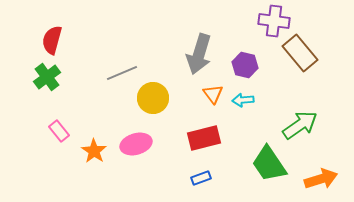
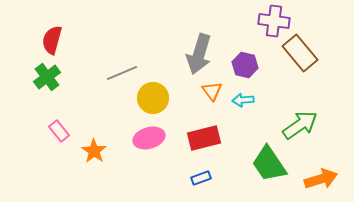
orange triangle: moved 1 px left, 3 px up
pink ellipse: moved 13 px right, 6 px up
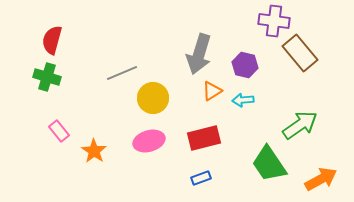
green cross: rotated 36 degrees counterclockwise
orange triangle: rotated 35 degrees clockwise
pink ellipse: moved 3 px down
orange arrow: rotated 12 degrees counterclockwise
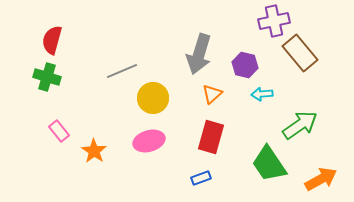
purple cross: rotated 20 degrees counterclockwise
gray line: moved 2 px up
orange triangle: moved 3 px down; rotated 10 degrees counterclockwise
cyan arrow: moved 19 px right, 6 px up
red rectangle: moved 7 px right, 1 px up; rotated 60 degrees counterclockwise
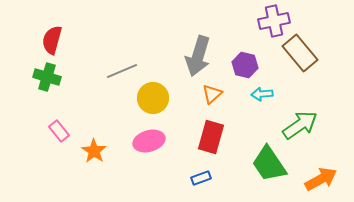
gray arrow: moved 1 px left, 2 px down
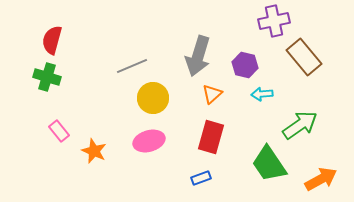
brown rectangle: moved 4 px right, 4 px down
gray line: moved 10 px right, 5 px up
orange star: rotated 10 degrees counterclockwise
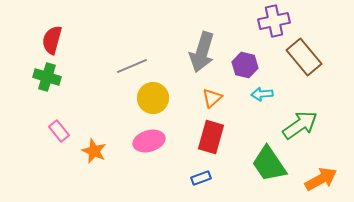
gray arrow: moved 4 px right, 4 px up
orange triangle: moved 4 px down
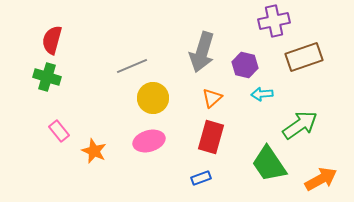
brown rectangle: rotated 69 degrees counterclockwise
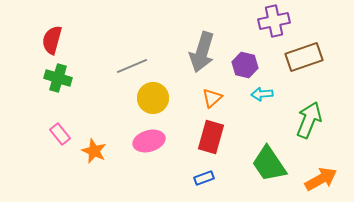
green cross: moved 11 px right, 1 px down
green arrow: moved 9 px right, 5 px up; rotated 33 degrees counterclockwise
pink rectangle: moved 1 px right, 3 px down
blue rectangle: moved 3 px right
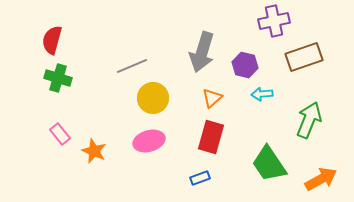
blue rectangle: moved 4 px left
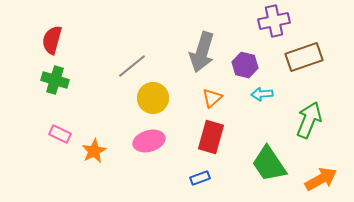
gray line: rotated 16 degrees counterclockwise
green cross: moved 3 px left, 2 px down
pink rectangle: rotated 25 degrees counterclockwise
orange star: rotated 20 degrees clockwise
